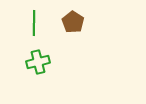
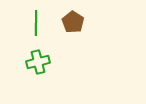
green line: moved 2 px right
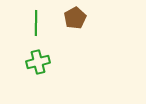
brown pentagon: moved 2 px right, 4 px up; rotated 10 degrees clockwise
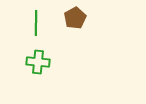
green cross: rotated 20 degrees clockwise
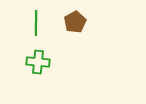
brown pentagon: moved 4 px down
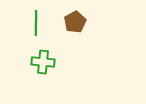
green cross: moved 5 px right
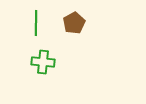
brown pentagon: moved 1 px left, 1 px down
